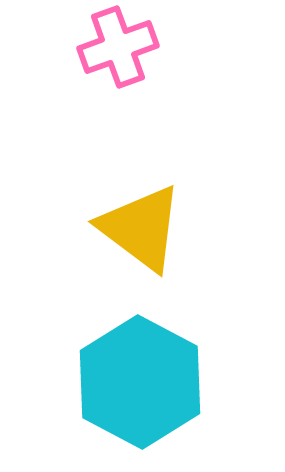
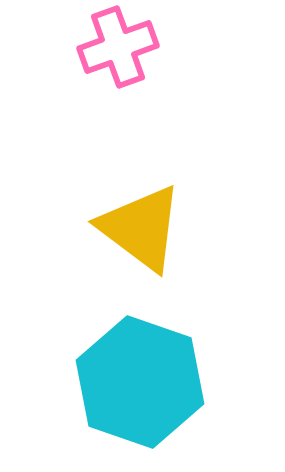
cyan hexagon: rotated 9 degrees counterclockwise
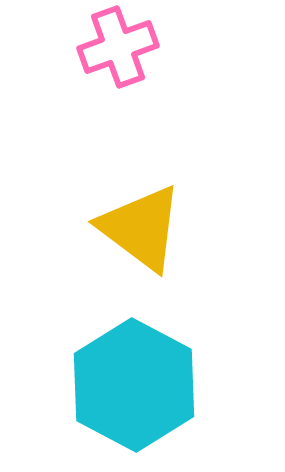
cyan hexagon: moved 6 px left, 3 px down; rotated 9 degrees clockwise
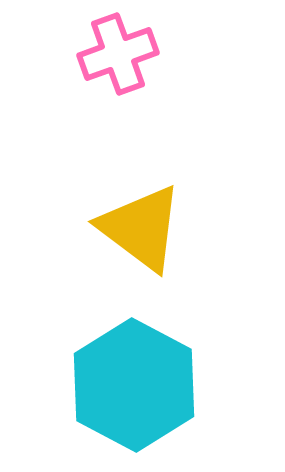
pink cross: moved 7 px down
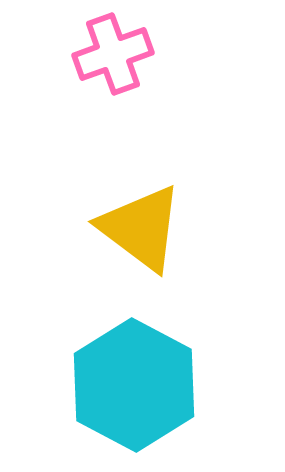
pink cross: moved 5 px left
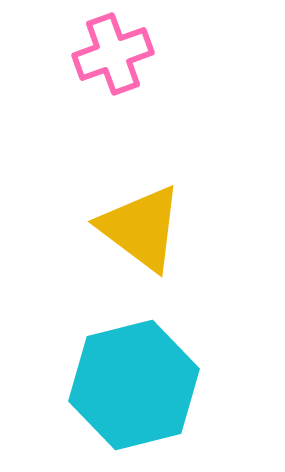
cyan hexagon: rotated 18 degrees clockwise
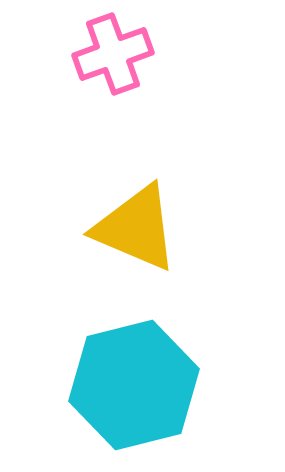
yellow triangle: moved 5 px left; rotated 14 degrees counterclockwise
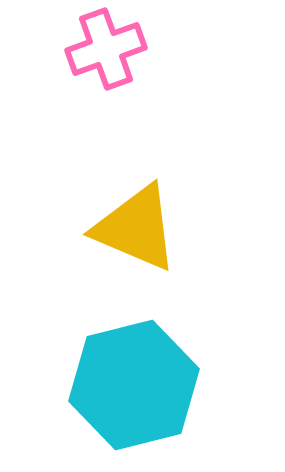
pink cross: moved 7 px left, 5 px up
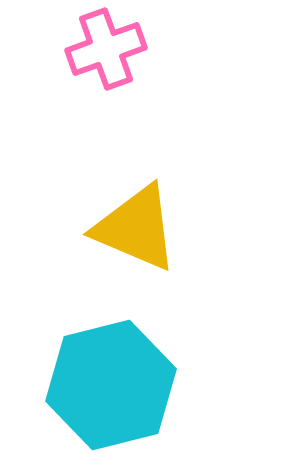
cyan hexagon: moved 23 px left
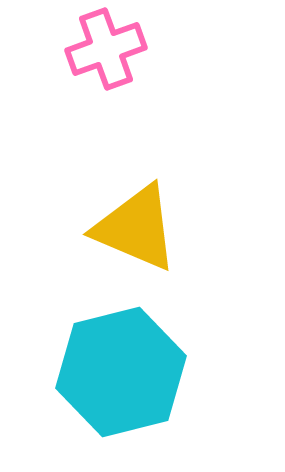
cyan hexagon: moved 10 px right, 13 px up
